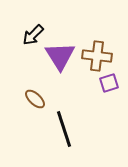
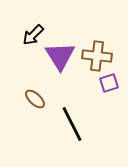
black line: moved 8 px right, 5 px up; rotated 9 degrees counterclockwise
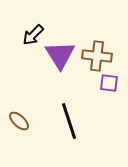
purple triangle: moved 1 px up
purple square: rotated 24 degrees clockwise
brown ellipse: moved 16 px left, 22 px down
black line: moved 3 px left, 3 px up; rotated 9 degrees clockwise
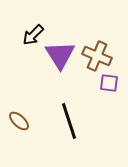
brown cross: rotated 16 degrees clockwise
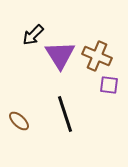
purple square: moved 2 px down
black line: moved 4 px left, 7 px up
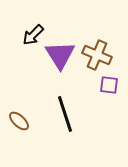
brown cross: moved 1 px up
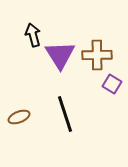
black arrow: rotated 120 degrees clockwise
brown cross: rotated 24 degrees counterclockwise
purple square: moved 3 px right, 1 px up; rotated 24 degrees clockwise
brown ellipse: moved 4 px up; rotated 65 degrees counterclockwise
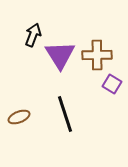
black arrow: rotated 35 degrees clockwise
